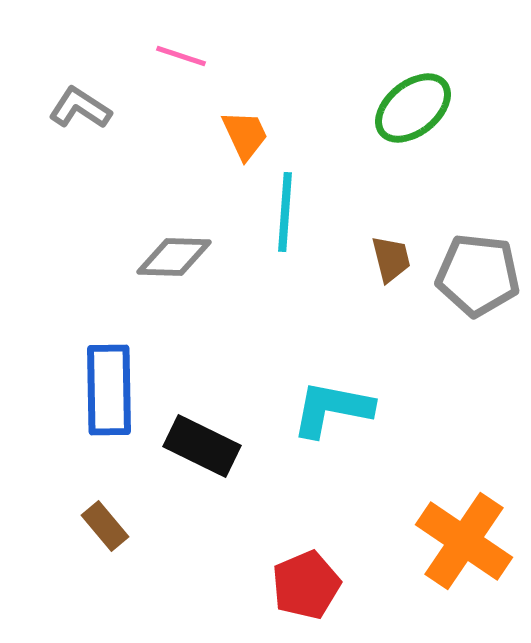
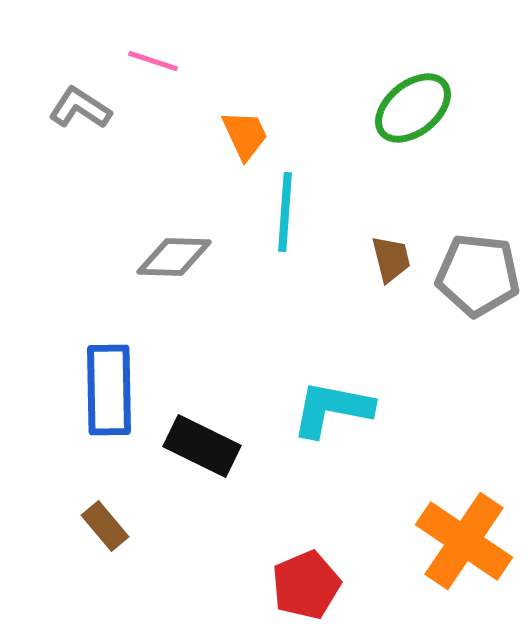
pink line: moved 28 px left, 5 px down
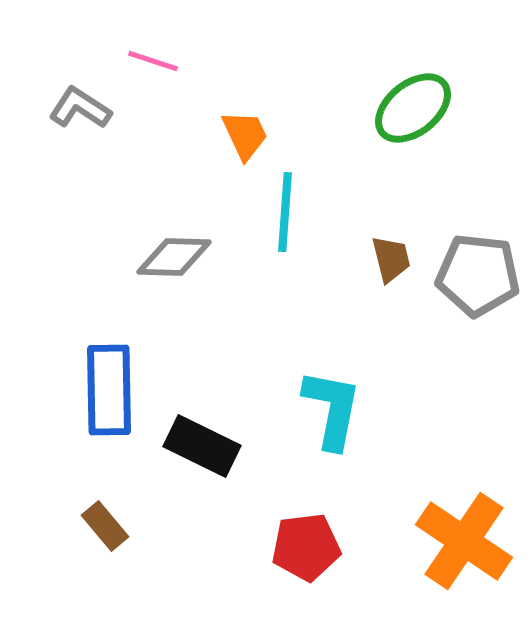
cyan L-shape: rotated 90 degrees clockwise
red pentagon: moved 38 px up; rotated 16 degrees clockwise
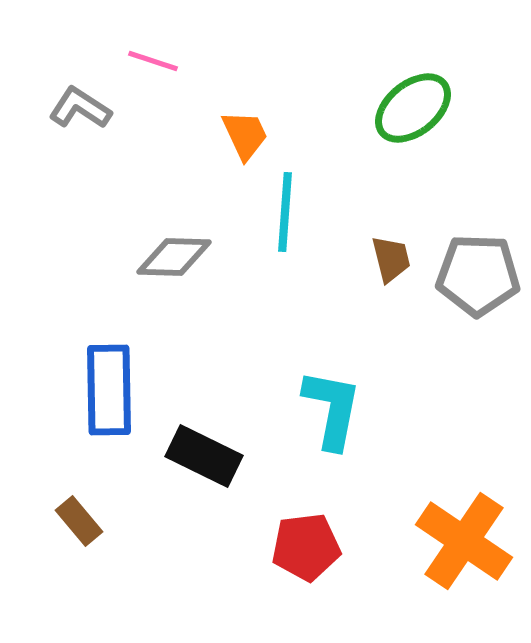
gray pentagon: rotated 4 degrees counterclockwise
black rectangle: moved 2 px right, 10 px down
brown rectangle: moved 26 px left, 5 px up
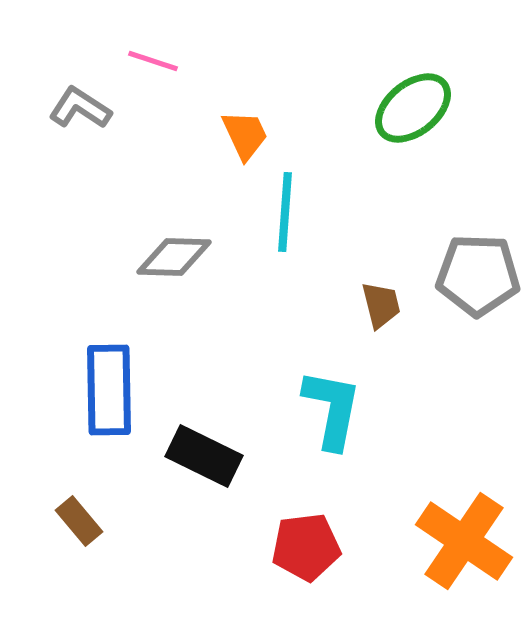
brown trapezoid: moved 10 px left, 46 px down
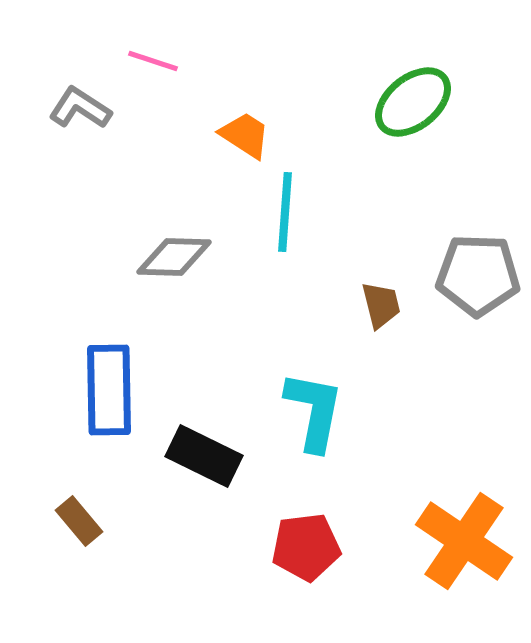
green ellipse: moved 6 px up
orange trapezoid: rotated 32 degrees counterclockwise
cyan L-shape: moved 18 px left, 2 px down
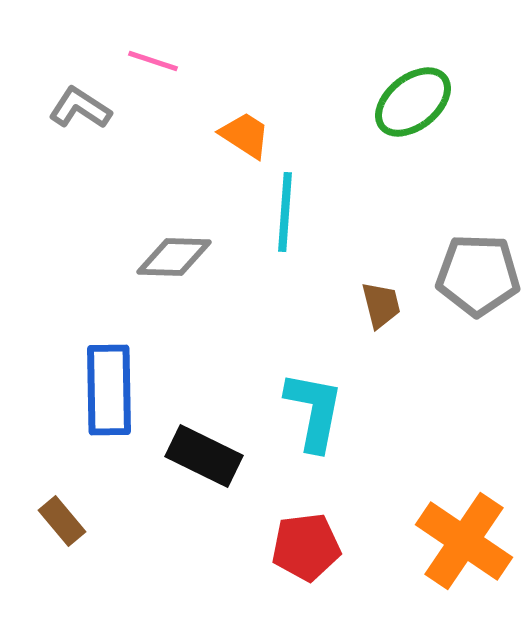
brown rectangle: moved 17 px left
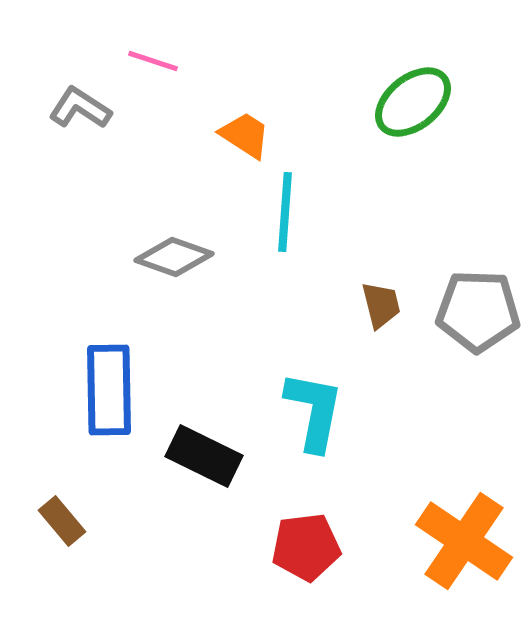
gray diamond: rotated 18 degrees clockwise
gray pentagon: moved 36 px down
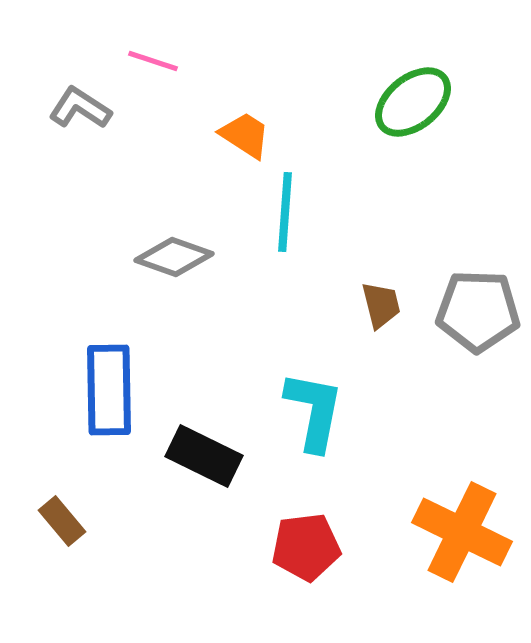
orange cross: moved 2 px left, 9 px up; rotated 8 degrees counterclockwise
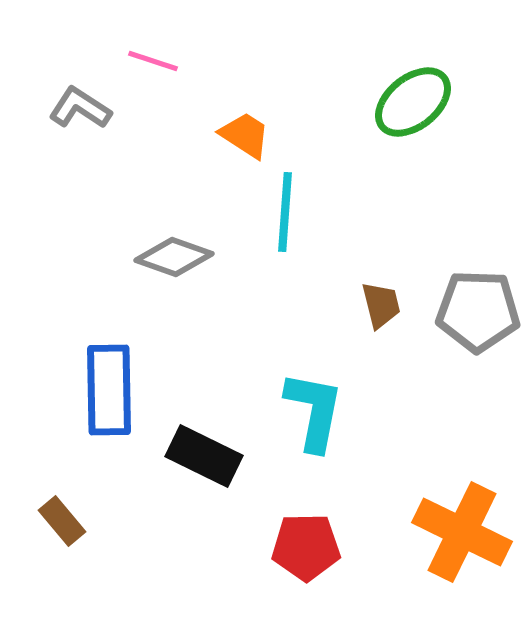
red pentagon: rotated 6 degrees clockwise
